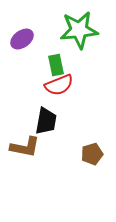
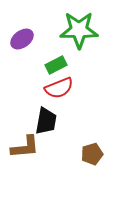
green star: rotated 6 degrees clockwise
green rectangle: rotated 75 degrees clockwise
red semicircle: moved 3 px down
brown L-shape: rotated 16 degrees counterclockwise
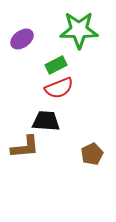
black trapezoid: rotated 96 degrees counterclockwise
brown pentagon: rotated 10 degrees counterclockwise
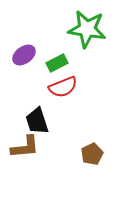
green star: moved 8 px right, 1 px up; rotated 9 degrees clockwise
purple ellipse: moved 2 px right, 16 px down
green rectangle: moved 1 px right, 2 px up
red semicircle: moved 4 px right, 1 px up
black trapezoid: moved 9 px left; rotated 112 degrees counterclockwise
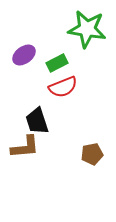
brown pentagon: rotated 15 degrees clockwise
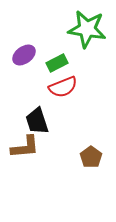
brown pentagon: moved 1 px left, 3 px down; rotated 25 degrees counterclockwise
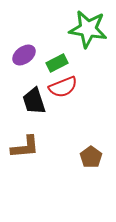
green star: moved 1 px right
black trapezoid: moved 3 px left, 20 px up
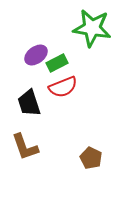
green star: moved 4 px right, 1 px up
purple ellipse: moved 12 px right
black trapezoid: moved 5 px left, 2 px down
brown L-shape: rotated 76 degrees clockwise
brown pentagon: moved 1 px down; rotated 10 degrees counterclockwise
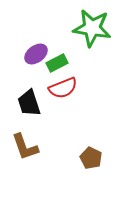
purple ellipse: moved 1 px up
red semicircle: moved 1 px down
